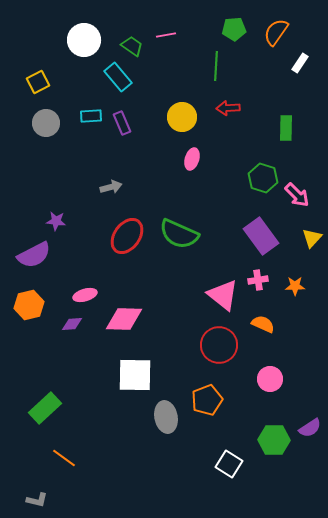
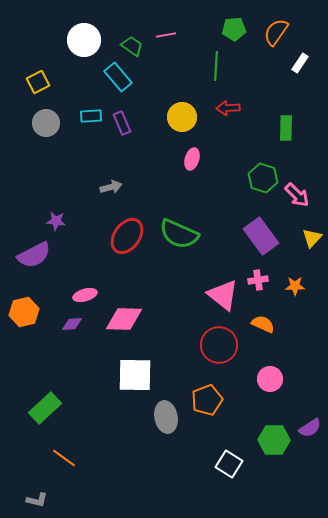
orange hexagon at (29, 305): moved 5 px left, 7 px down
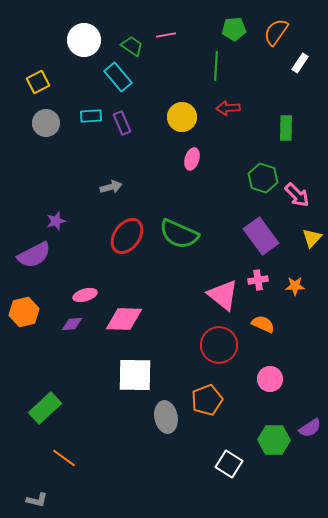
purple star at (56, 221): rotated 24 degrees counterclockwise
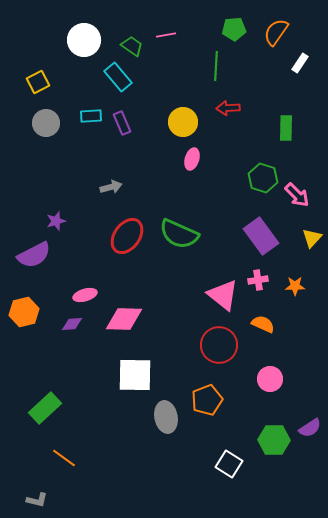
yellow circle at (182, 117): moved 1 px right, 5 px down
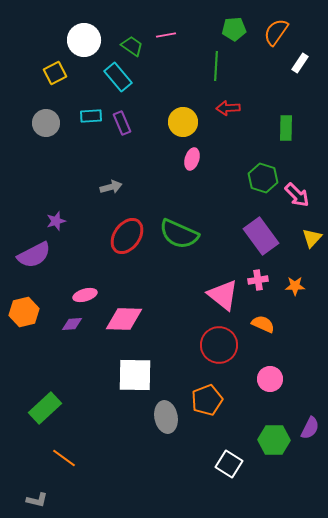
yellow square at (38, 82): moved 17 px right, 9 px up
purple semicircle at (310, 428): rotated 30 degrees counterclockwise
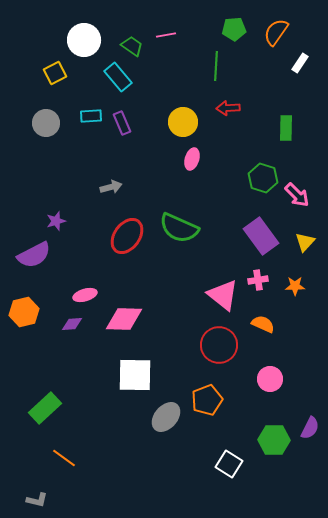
green semicircle at (179, 234): moved 6 px up
yellow triangle at (312, 238): moved 7 px left, 4 px down
gray ellipse at (166, 417): rotated 52 degrees clockwise
